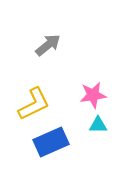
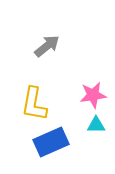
gray arrow: moved 1 px left, 1 px down
yellow L-shape: rotated 126 degrees clockwise
cyan triangle: moved 2 px left
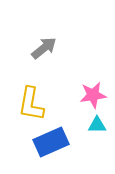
gray arrow: moved 3 px left, 2 px down
yellow L-shape: moved 3 px left
cyan triangle: moved 1 px right
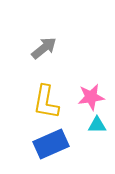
pink star: moved 2 px left, 2 px down
yellow L-shape: moved 15 px right, 2 px up
blue rectangle: moved 2 px down
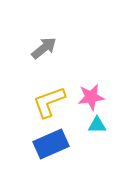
yellow L-shape: moved 3 px right; rotated 60 degrees clockwise
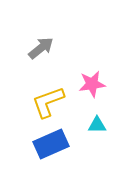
gray arrow: moved 3 px left
pink star: moved 1 px right, 13 px up
yellow L-shape: moved 1 px left
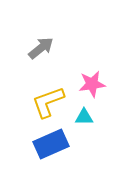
cyan triangle: moved 13 px left, 8 px up
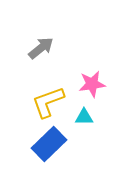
blue rectangle: moved 2 px left; rotated 20 degrees counterclockwise
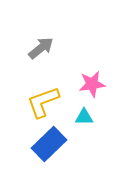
yellow L-shape: moved 5 px left
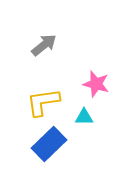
gray arrow: moved 3 px right, 3 px up
pink star: moved 4 px right; rotated 24 degrees clockwise
yellow L-shape: rotated 12 degrees clockwise
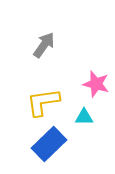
gray arrow: rotated 16 degrees counterclockwise
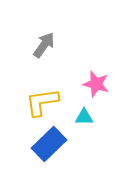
yellow L-shape: moved 1 px left
